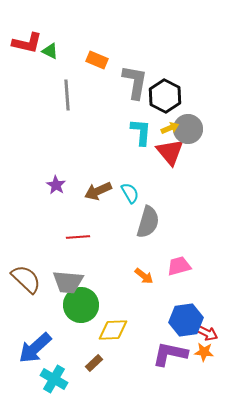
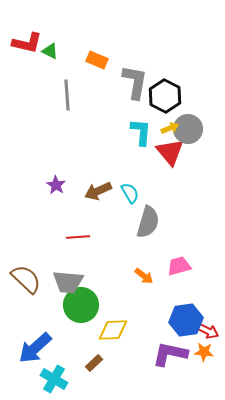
red arrow: moved 1 px right, 2 px up
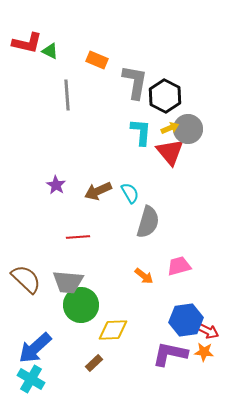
cyan cross: moved 23 px left
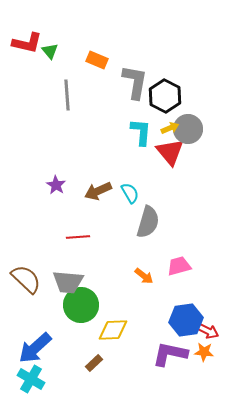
green triangle: rotated 24 degrees clockwise
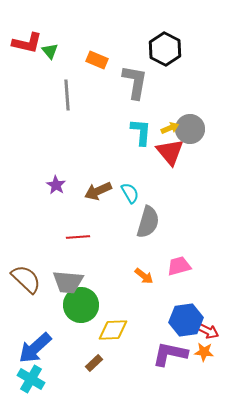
black hexagon: moved 47 px up
gray circle: moved 2 px right
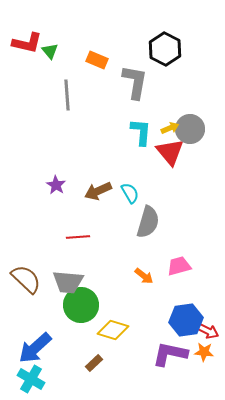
yellow diamond: rotated 20 degrees clockwise
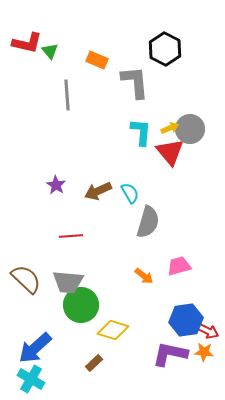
gray L-shape: rotated 15 degrees counterclockwise
red line: moved 7 px left, 1 px up
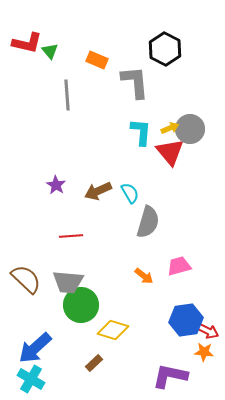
purple L-shape: moved 22 px down
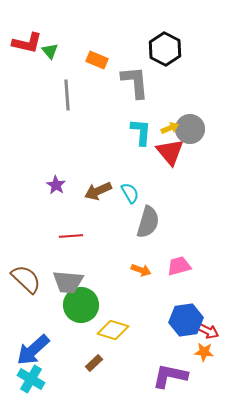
orange arrow: moved 3 px left, 6 px up; rotated 18 degrees counterclockwise
blue arrow: moved 2 px left, 2 px down
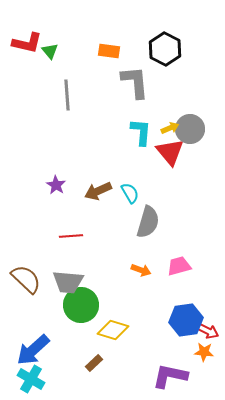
orange rectangle: moved 12 px right, 9 px up; rotated 15 degrees counterclockwise
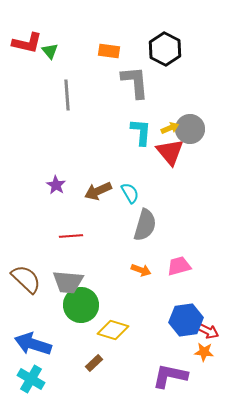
gray semicircle: moved 3 px left, 3 px down
blue arrow: moved 6 px up; rotated 60 degrees clockwise
